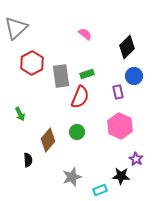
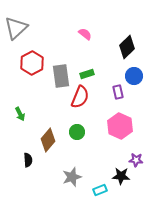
purple star: moved 1 px down; rotated 24 degrees counterclockwise
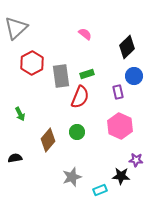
black semicircle: moved 13 px left, 2 px up; rotated 96 degrees counterclockwise
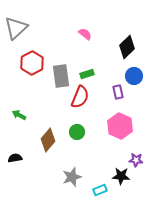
green arrow: moved 1 px left, 1 px down; rotated 144 degrees clockwise
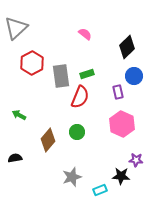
pink hexagon: moved 2 px right, 2 px up
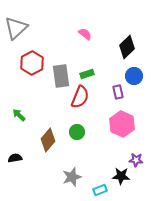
green arrow: rotated 16 degrees clockwise
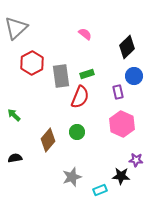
green arrow: moved 5 px left
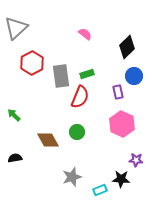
brown diamond: rotated 70 degrees counterclockwise
black star: moved 3 px down
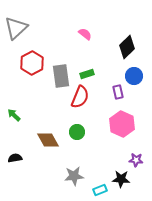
gray star: moved 2 px right, 1 px up; rotated 12 degrees clockwise
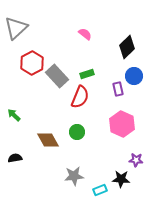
gray rectangle: moved 4 px left; rotated 35 degrees counterclockwise
purple rectangle: moved 3 px up
